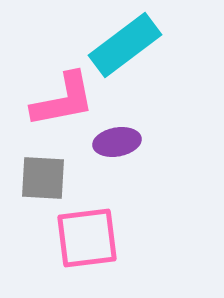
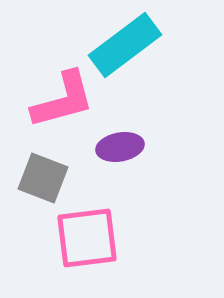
pink L-shape: rotated 4 degrees counterclockwise
purple ellipse: moved 3 px right, 5 px down
gray square: rotated 18 degrees clockwise
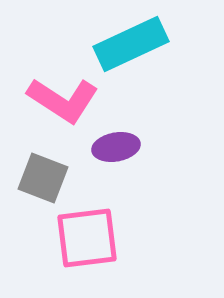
cyan rectangle: moved 6 px right, 1 px up; rotated 12 degrees clockwise
pink L-shape: rotated 48 degrees clockwise
purple ellipse: moved 4 px left
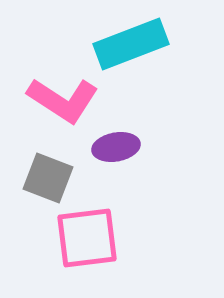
cyan rectangle: rotated 4 degrees clockwise
gray square: moved 5 px right
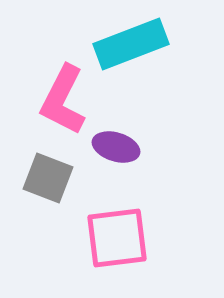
pink L-shape: rotated 84 degrees clockwise
purple ellipse: rotated 27 degrees clockwise
pink square: moved 30 px right
